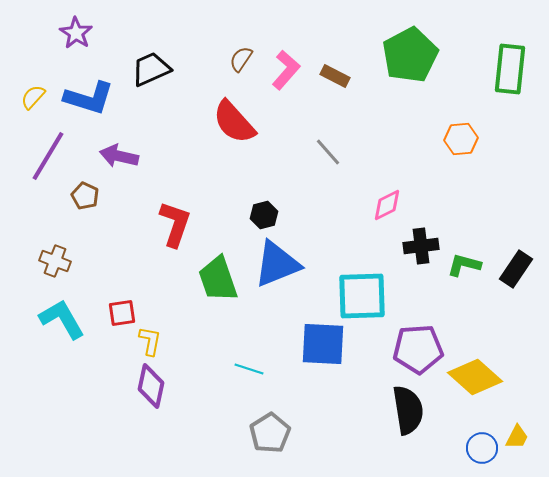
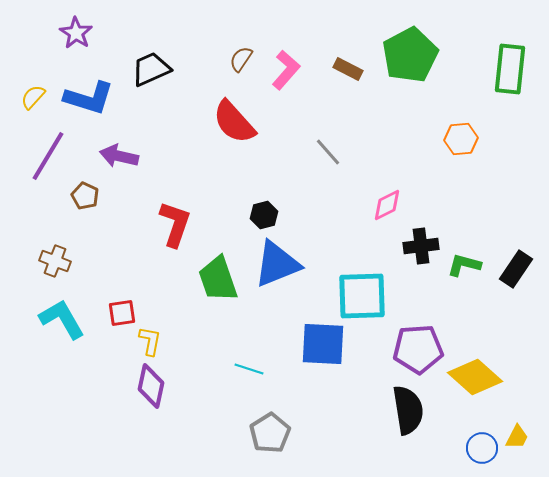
brown rectangle: moved 13 px right, 7 px up
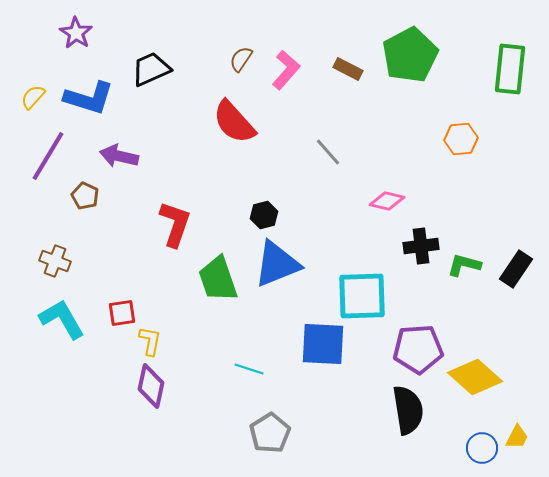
pink diamond: moved 4 px up; rotated 40 degrees clockwise
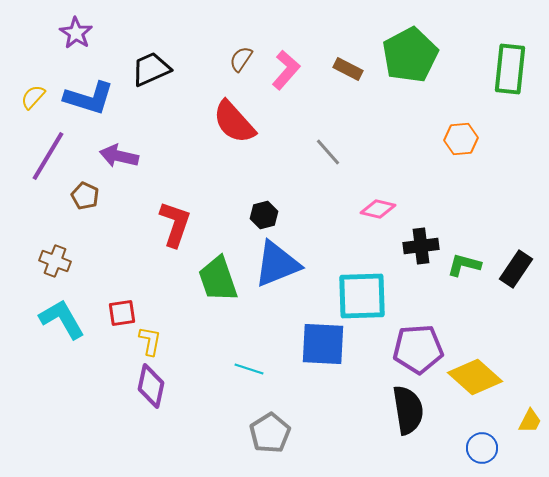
pink diamond: moved 9 px left, 8 px down
yellow trapezoid: moved 13 px right, 16 px up
